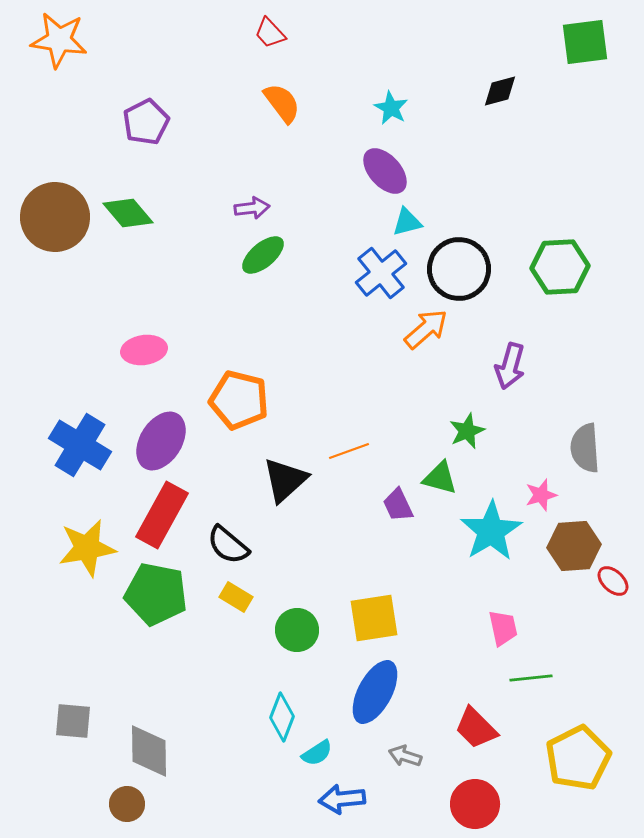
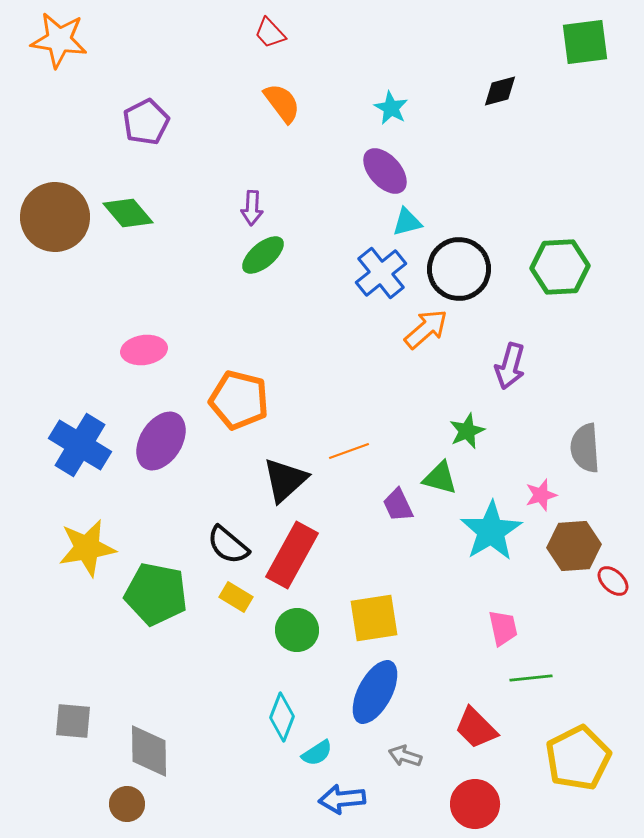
purple arrow at (252, 208): rotated 100 degrees clockwise
red rectangle at (162, 515): moved 130 px right, 40 px down
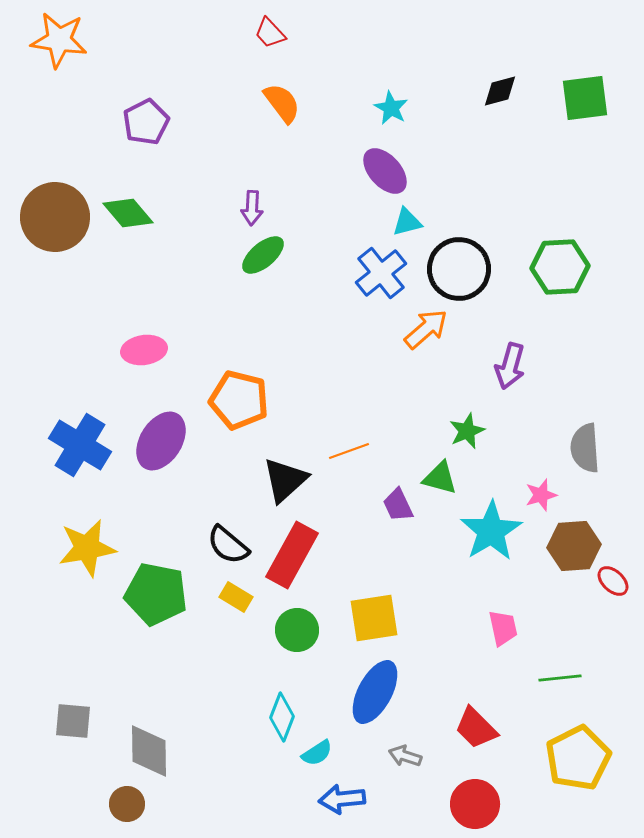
green square at (585, 42): moved 56 px down
green line at (531, 678): moved 29 px right
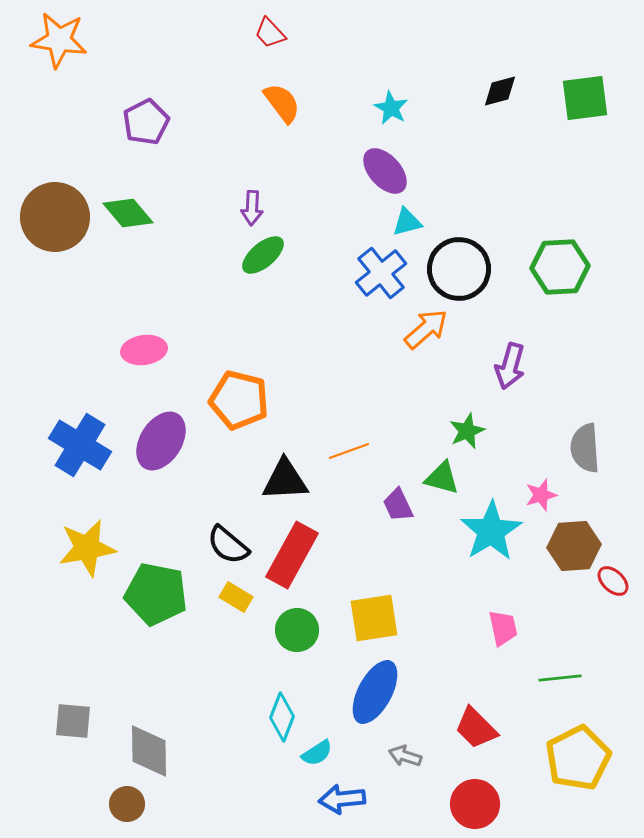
green triangle at (440, 478): moved 2 px right
black triangle at (285, 480): rotated 39 degrees clockwise
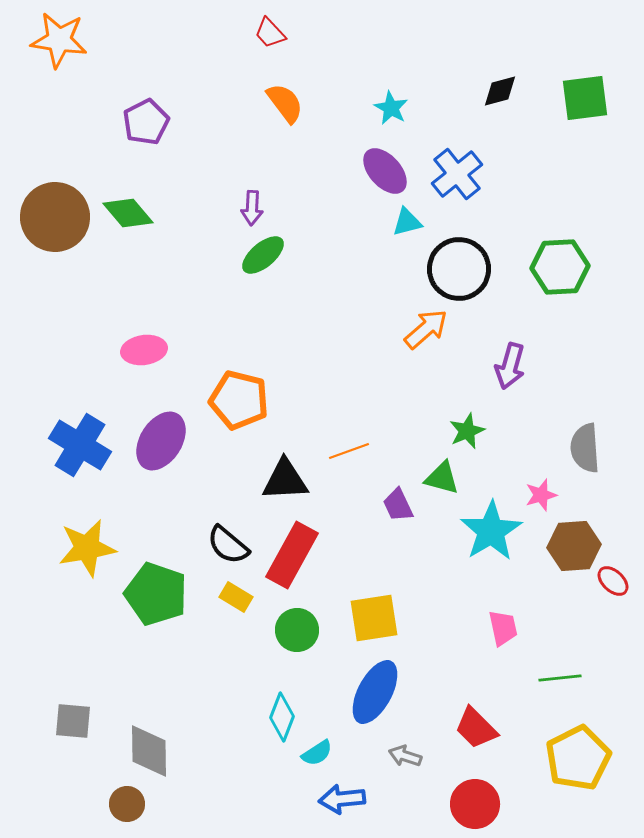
orange semicircle at (282, 103): moved 3 px right
blue cross at (381, 273): moved 76 px right, 99 px up
green pentagon at (156, 594): rotated 8 degrees clockwise
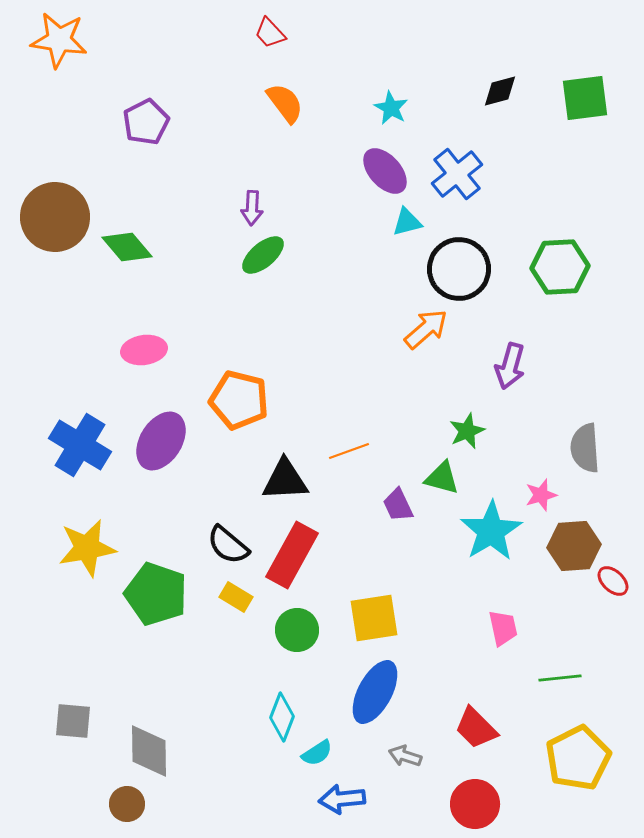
green diamond at (128, 213): moved 1 px left, 34 px down
